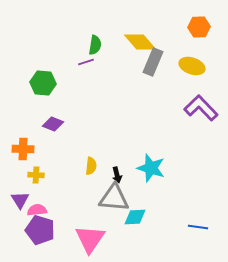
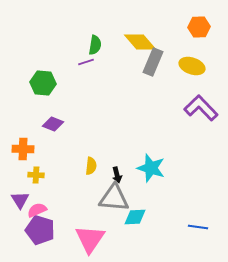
pink semicircle: rotated 18 degrees counterclockwise
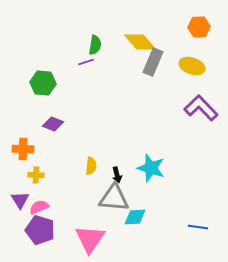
pink semicircle: moved 2 px right, 3 px up
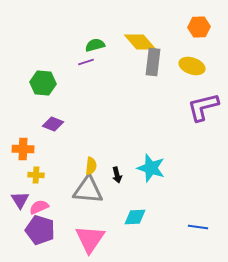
green semicircle: rotated 114 degrees counterclockwise
gray rectangle: rotated 16 degrees counterclockwise
purple L-shape: moved 2 px right, 1 px up; rotated 60 degrees counterclockwise
gray triangle: moved 26 px left, 8 px up
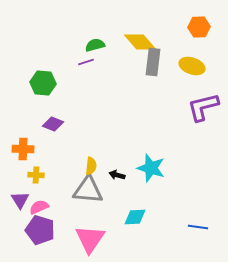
black arrow: rotated 119 degrees clockwise
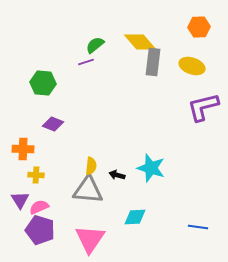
green semicircle: rotated 24 degrees counterclockwise
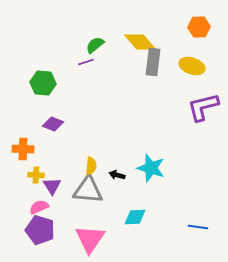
purple triangle: moved 32 px right, 14 px up
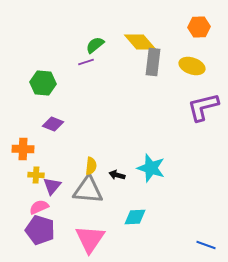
purple triangle: rotated 12 degrees clockwise
blue line: moved 8 px right, 18 px down; rotated 12 degrees clockwise
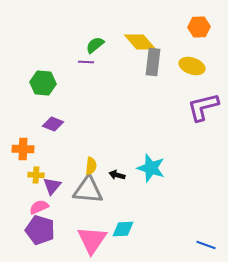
purple line: rotated 21 degrees clockwise
cyan diamond: moved 12 px left, 12 px down
pink triangle: moved 2 px right, 1 px down
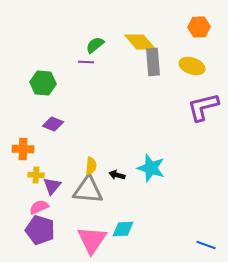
gray rectangle: rotated 12 degrees counterclockwise
